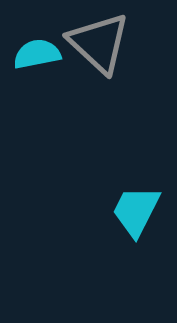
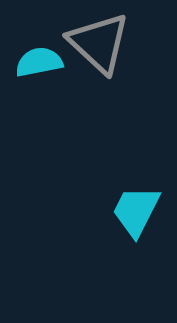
cyan semicircle: moved 2 px right, 8 px down
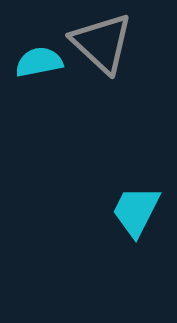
gray triangle: moved 3 px right
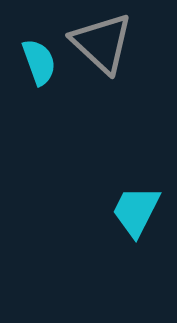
cyan semicircle: rotated 81 degrees clockwise
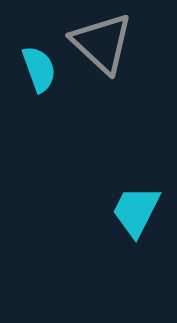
cyan semicircle: moved 7 px down
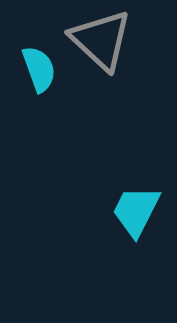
gray triangle: moved 1 px left, 3 px up
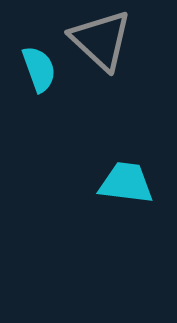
cyan trapezoid: moved 10 px left, 28 px up; rotated 70 degrees clockwise
